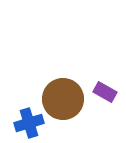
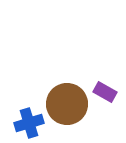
brown circle: moved 4 px right, 5 px down
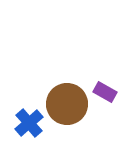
blue cross: rotated 24 degrees counterclockwise
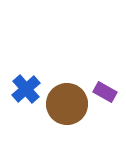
blue cross: moved 3 px left, 34 px up
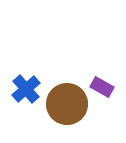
purple rectangle: moved 3 px left, 5 px up
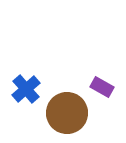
brown circle: moved 9 px down
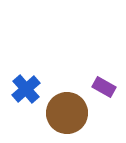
purple rectangle: moved 2 px right
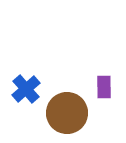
purple rectangle: rotated 60 degrees clockwise
